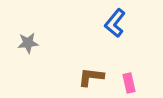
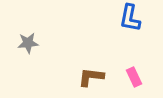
blue L-shape: moved 15 px right, 5 px up; rotated 28 degrees counterclockwise
pink rectangle: moved 5 px right, 6 px up; rotated 12 degrees counterclockwise
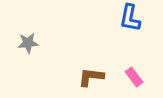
pink rectangle: rotated 12 degrees counterclockwise
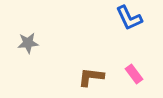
blue L-shape: moved 1 px left; rotated 36 degrees counterclockwise
pink rectangle: moved 3 px up
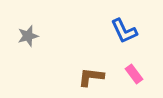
blue L-shape: moved 5 px left, 13 px down
gray star: moved 7 px up; rotated 10 degrees counterclockwise
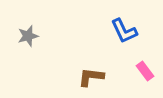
pink rectangle: moved 11 px right, 3 px up
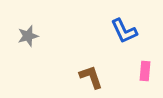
pink rectangle: rotated 42 degrees clockwise
brown L-shape: rotated 64 degrees clockwise
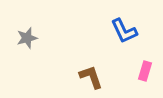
gray star: moved 1 px left, 2 px down
pink rectangle: rotated 12 degrees clockwise
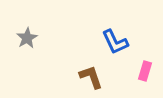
blue L-shape: moved 9 px left, 11 px down
gray star: rotated 15 degrees counterclockwise
